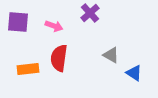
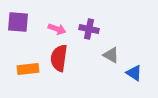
purple cross: moved 1 px left, 16 px down; rotated 36 degrees counterclockwise
pink arrow: moved 3 px right, 3 px down
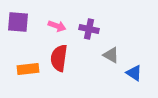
pink arrow: moved 3 px up
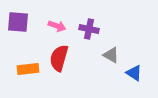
red semicircle: rotated 8 degrees clockwise
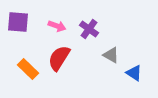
purple cross: rotated 24 degrees clockwise
red semicircle: rotated 16 degrees clockwise
orange rectangle: rotated 50 degrees clockwise
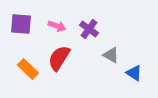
purple square: moved 3 px right, 2 px down
